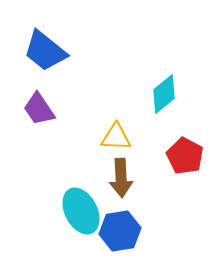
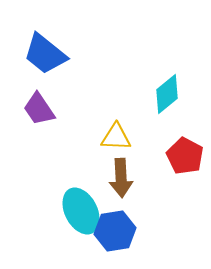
blue trapezoid: moved 3 px down
cyan diamond: moved 3 px right
blue hexagon: moved 5 px left
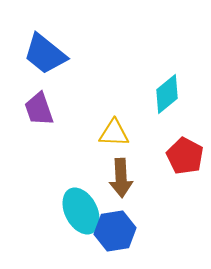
purple trapezoid: rotated 15 degrees clockwise
yellow triangle: moved 2 px left, 4 px up
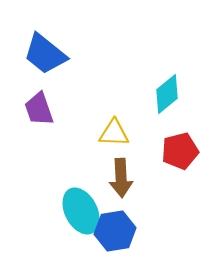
red pentagon: moved 5 px left, 5 px up; rotated 30 degrees clockwise
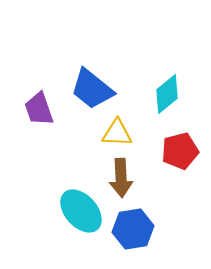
blue trapezoid: moved 47 px right, 35 px down
yellow triangle: moved 3 px right
cyan ellipse: rotated 15 degrees counterclockwise
blue hexagon: moved 18 px right, 2 px up
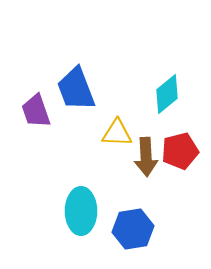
blue trapezoid: moved 16 px left; rotated 30 degrees clockwise
purple trapezoid: moved 3 px left, 2 px down
brown arrow: moved 25 px right, 21 px up
cyan ellipse: rotated 42 degrees clockwise
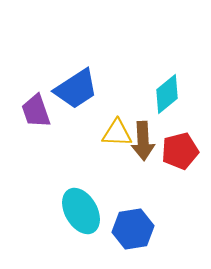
blue trapezoid: rotated 102 degrees counterclockwise
brown arrow: moved 3 px left, 16 px up
cyan ellipse: rotated 30 degrees counterclockwise
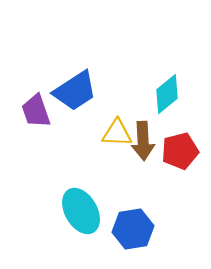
blue trapezoid: moved 1 px left, 2 px down
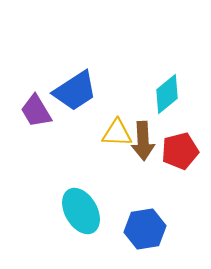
purple trapezoid: rotated 12 degrees counterclockwise
blue hexagon: moved 12 px right
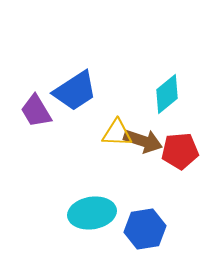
brown arrow: rotated 69 degrees counterclockwise
red pentagon: rotated 9 degrees clockwise
cyan ellipse: moved 11 px right, 2 px down; rotated 69 degrees counterclockwise
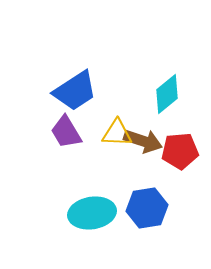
purple trapezoid: moved 30 px right, 21 px down
blue hexagon: moved 2 px right, 21 px up
